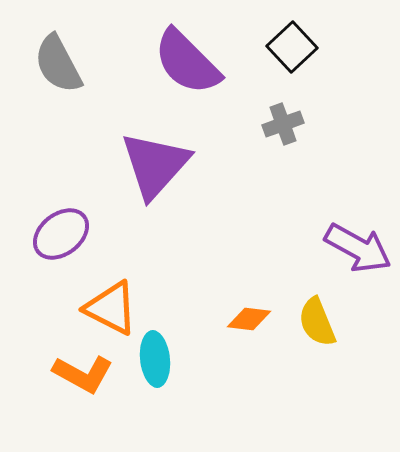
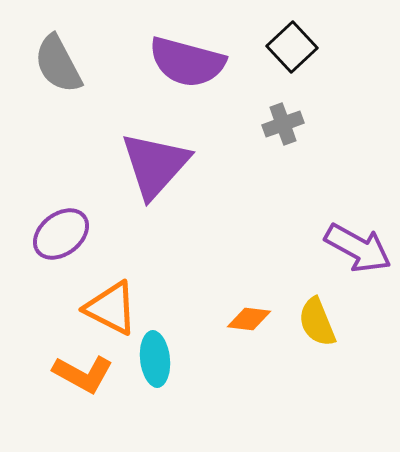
purple semicircle: rotated 30 degrees counterclockwise
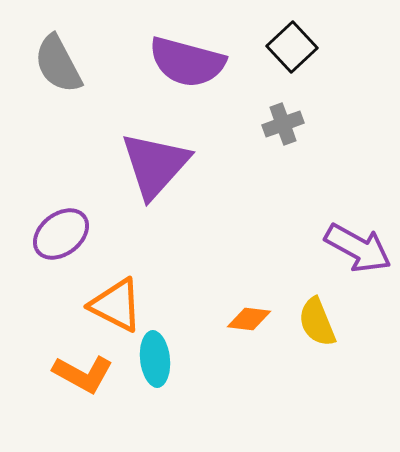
orange triangle: moved 5 px right, 3 px up
